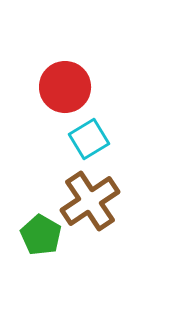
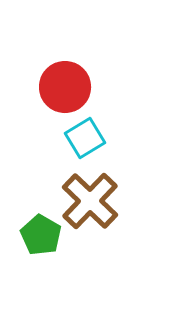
cyan square: moved 4 px left, 1 px up
brown cross: rotated 12 degrees counterclockwise
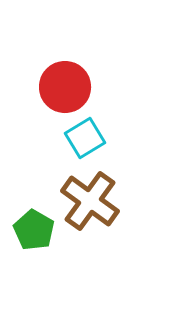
brown cross: rotated 8 degrees counterclockwise
green pentagon: moved 7 px left, 5 px up
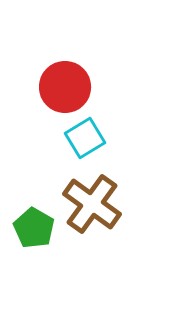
brown cross: moved 2 px right, 3 px down
green pentagon: moved 2 px up
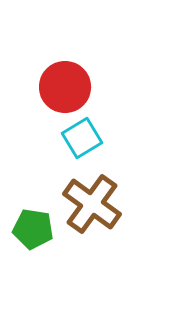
cyan square: moved 3 px left
green pentagon: moved 1 px left, 1 px down; rotated 21 degrees counterclockwise
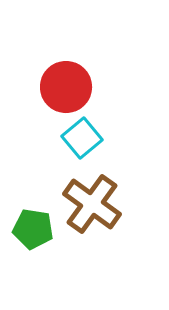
red circle: moved 1 px right
cyan square: rotated 9 degrees counterclockwise
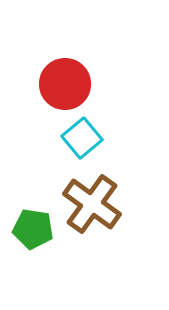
red circle: moved 1 px left, 3 px up
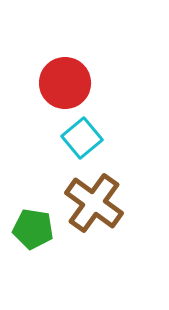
red circle: moved 1 px up
brown cross: moved 2 px right, 1 px up
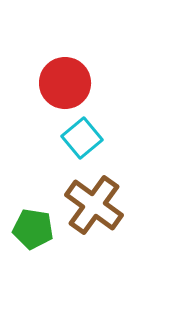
brown cross: moved 2 px down
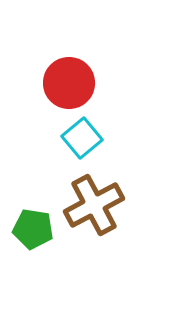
red circle: moved 4 px right
brown cross: rotated 26 degrees clockwise
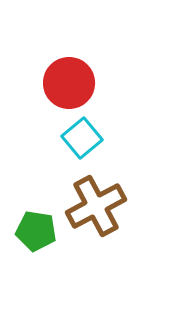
brown cross: moved 2 px right, 1 px down
green pentagon: moved 3 px right, 2 px down
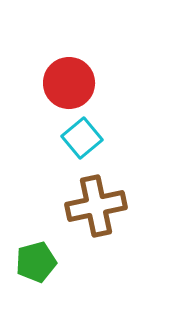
brown cross: rotated 16 degrees clockwise
green pentagon: moved 31 px down; rotated 24 degrees counterclockwise
